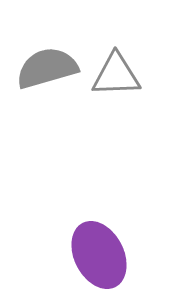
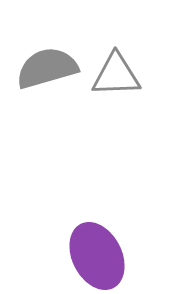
purple ellipse: moved 2 px left, 1 px down
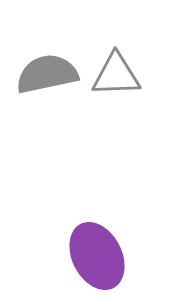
gray semicircle: moved 6 px down; rotated 4 degrees clockwise
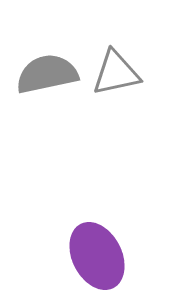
gray triangle: moved 2 px up; rotated 10 degrees counterclockwise
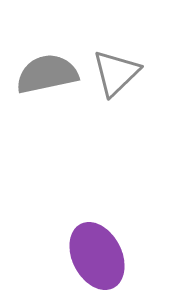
gray triangle: rotated 32 degrees counterclockwise
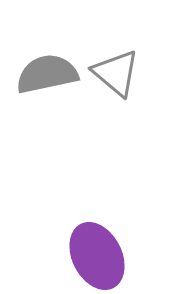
gray triangle: rotated 36 degrees counterclockwise
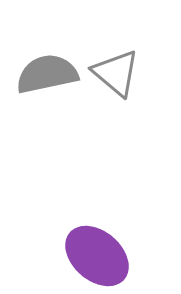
purple ellipse: rotated 22 degrees counterclockwise
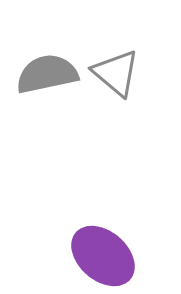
purple ellipse: moved 6 px right
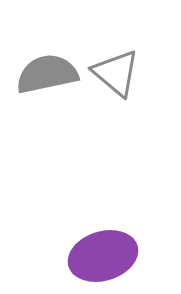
purple ellipse: rotated 58 degrees counterclockwise
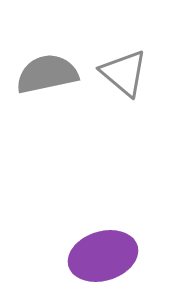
gray triangle: moved 8 px right
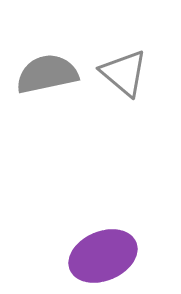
purple ellipse: rotated 6 degrees counterclockwise
